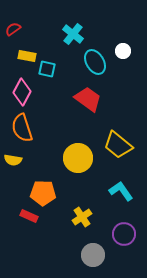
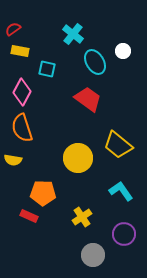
yellow rectangle: moved 7 px left, 5 px up
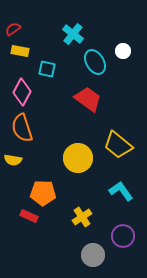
purple circle: moved 1 px left, 2 px down
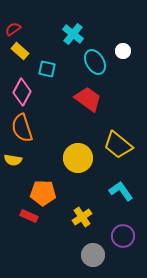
yellow rectangle: rotated 30 degrees clockwise
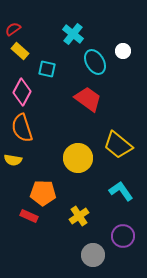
yellow cross: moved 3 px left, 1 px up
